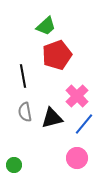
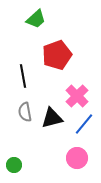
green trapezoid: moved 10 px left, 7 px up
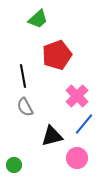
green trapezoid: moved 2 px right
gray semicircle: moved 5 px up; rotated 18 degrees counterclockwise
black triangle: moved 18 px down
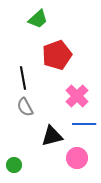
black line: moved 2 px down
blue line: rotated 50 degrees clockwise
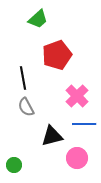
gray semicircle: moved 1 px right
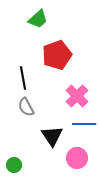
black triangle: rotated 50 degrees counterclockwise
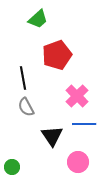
pink circle: moved 1 px right, 4 px down
green circle: moved 2 px left, 2 px down
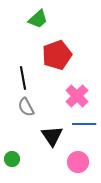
green circle: moved 8 px up
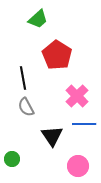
red pentagon: rotated 20 degrees counterclockwise
pink circle: moved 4 px down
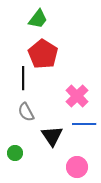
green trapezoid: rotated 10 degrees counterclockwise
red pentagon: moved 14 px left, 1 px up
black line: rotated 10 degrees clockwise
gray semicircle: moved 5 px down
green circle: moved 3 px right, 6 px up
pink circle: moved 1 px left, 1 px down
